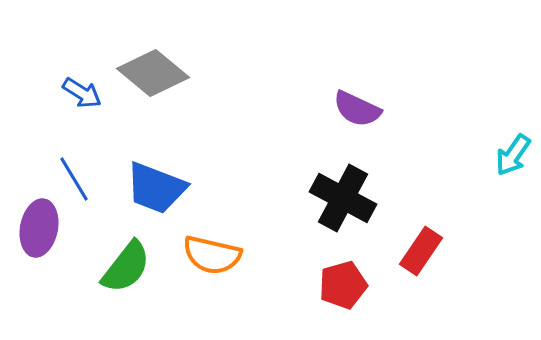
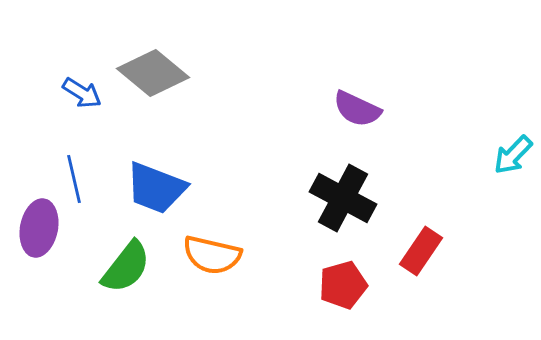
cyan arrow: rotated 9 degrees clockwise
blue line: rotated 18 degrees clockwise
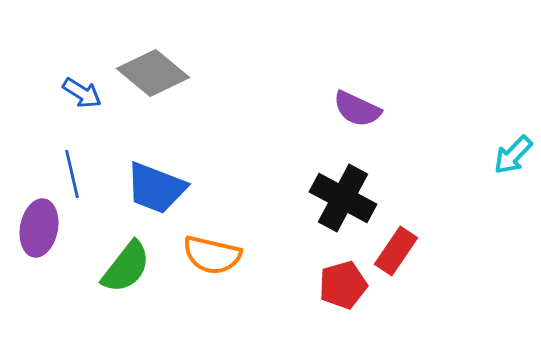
blue line: moved 2 px left, 5 px up
red rectangle: moved 25 px left
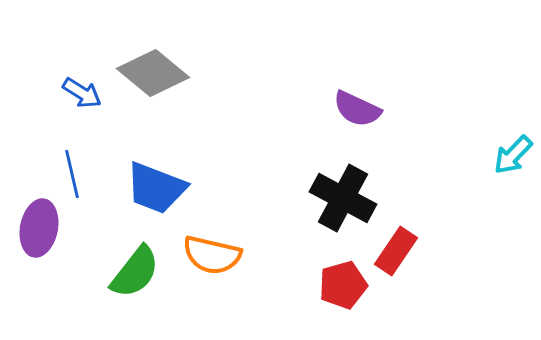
green semicircle: moved 9 px right, 5 px down
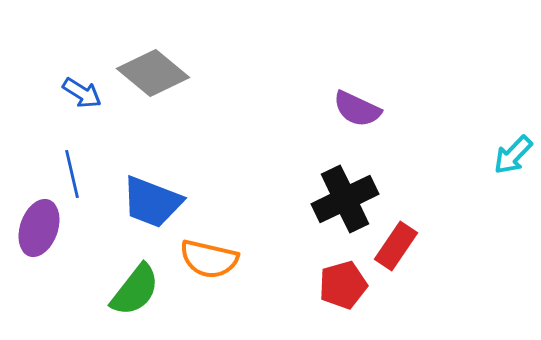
blue trapezoid: moved 4 px left, 14 px down
black cross: moved 2 px right, 1 px down; rotated 36 degrees clockwise
purple ellipse: rotated 8 degrees clockwise
red rectangle: moved 5 px up
orange semicircle: moved 3 px left, 4 px down
green semicircle: moved 18 px down
